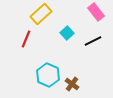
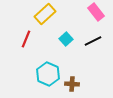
yellow rectangle: moved 4 px right
cyan square: moved 1 px left, 6 px down
cyan hexagon: moved 1 px up
brown cross: rotated 32 degrees counterclockwise
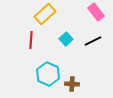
red line: moved 5 px right, 1 px down; rotated 18 degrees counterclockwise
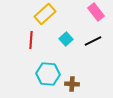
cyan hexagon: rotated 20 degrees counterclockwise
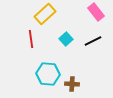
red line: moved 1 px up; rotated 12 degrees counterclockwise
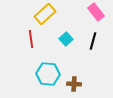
black line: rotated 48 degrees counterclockwise
brown cross: moved 2 px right
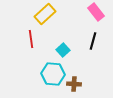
cyan square: moved 3 px left, 11 px down
cyan hexagon: moved 5 px right
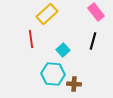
yellow rectangle: moved 2 px right
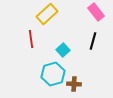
cyan hexagon: rotated 20 degrees counterclockwise
